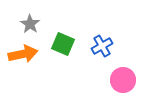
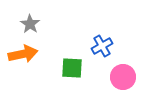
green square: moved 9 px right, 24 px down; rotated 20 degrees counterclockwise
pink circle: moved 3 px up
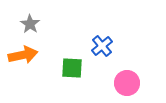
blue cross: rotated 10 degrees counterclockwise
orange arrow: moved 1 px down
pink circle: moved 4 px right, 6 px down
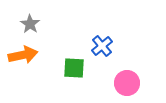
green square: moved 2 px right
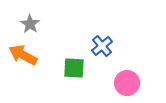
orange arrow: rotated 140 degrees counterclockwise
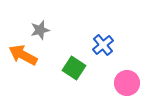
gray star: moved 10 px right, 6 px down; rotated 24 degrees clockwise
blue cross: moved 1 px right, 1 px up
green square: rotated 30 degrees clockwise
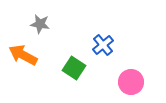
gray star: moved 6 px up; rotated 24 degrees clockwise
pink circle: moved 4 px right, 1 px up
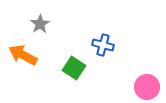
gray star: rotated 30 degrees clockwise
blue cross: rotated 35 degrees counterclockwise
pink circle: moved 16 px right, 5 px down
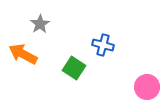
orange arrow: moved 1 px up
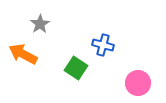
green square: moved 2 px right
pink circle: moved 9 px left, 4 px up
